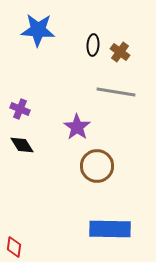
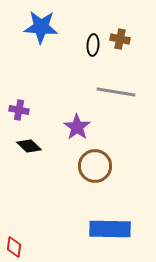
blue star: moved 3 px right, 3 px up
brown cross: moved 13 px up; rotated 24 degrees counterclockwise
purple cross: moved 1 px left, 1 px down; rotated 12 degrees counterclockwise
black diamond: moved 7 px right, 1 px down; rotated 15 degrees counterclockwise
brown circle: moved 2 px left
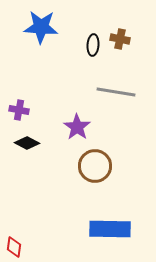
black diamond: moved 2 px left, 3 px up; rotated 15 degrees counterclockwise
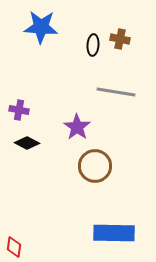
blue rectangle: moved 4 px right, 4 px down
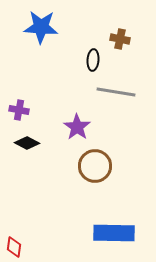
black ellipse: moved 15 px down
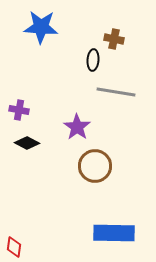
brown cross: moved 6 px left
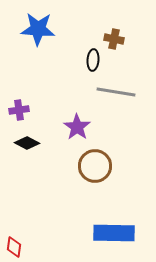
blue star: moved 3 px left, 2 px down
purple cross: rotated 18 degrees counterclockwise
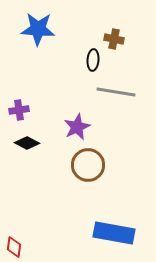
purple star: rotated 12 degrees clockwise
brown circle: moved 7 px left, 1 px up
blue rectangle: rotated 9 degrees clockwise
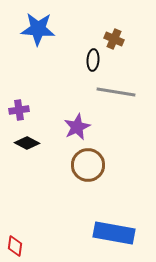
brown cross: rotated 12 degrees clockwise
red diamond: moved 1 px right, 1 px up
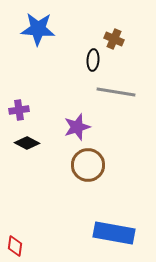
purple star: rotated 8 degrees clockwise
